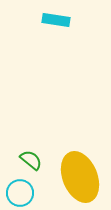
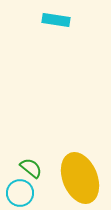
green semicircle: moved 8 px down
yellow ellipse: moved 1 px down
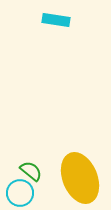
green semicircle: moved 3 px down
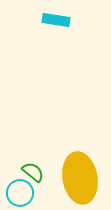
green semicircle: moved 2 px right, 1 px down
yellow ellipse: rotated 12 degrees clockwise
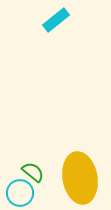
cyan rectangle: rotated 48 degrees counterclockwise
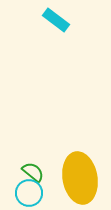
cyan rectangle: rotated 76 degrees clockwise
cyan circle: moved 9 px right
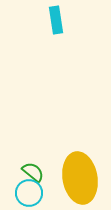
cyan rectangle: rotated 44 degrees clockwise
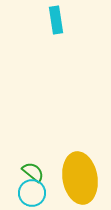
cyan circle: moved 3 px right
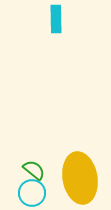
cyan rectangle: moved 1 px up; rotated 8 degrees clockwise
green semicircle: moved 1 px right, 2 px up
